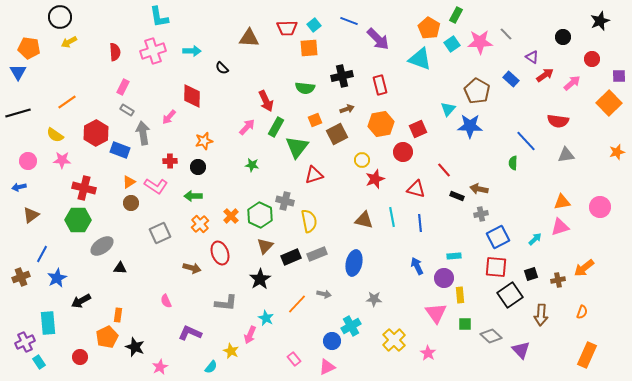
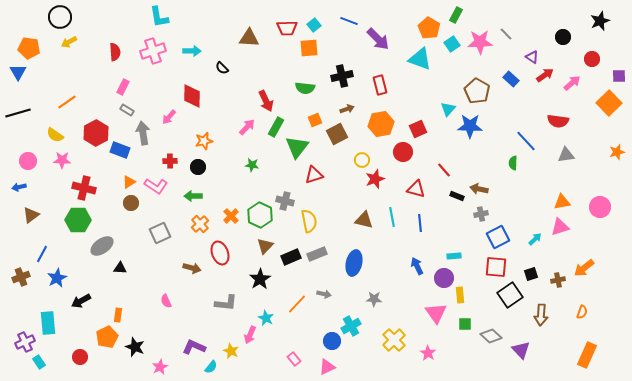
purple L-shape at (190, 333): moved 4 px right, 14 px down
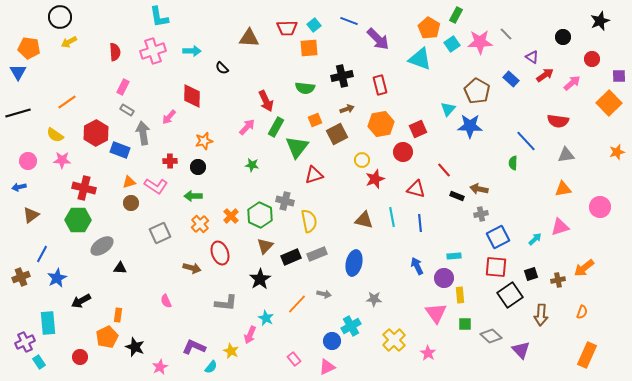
orange triangle at (129, 182): rotated 16 degrees clockwise
orange triangle at (562, 202): moved 1 px right, 13 px up
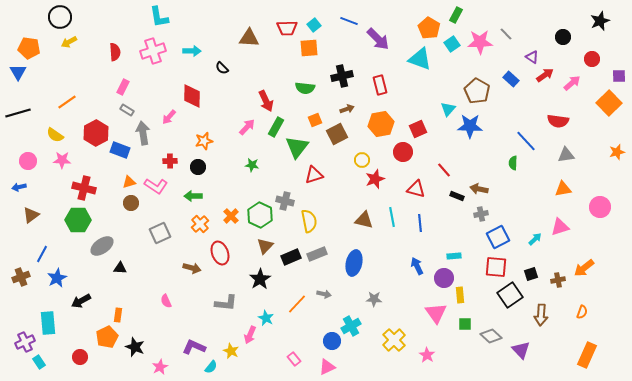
pink star at (428, 353): moved 1 px left, 2 px down
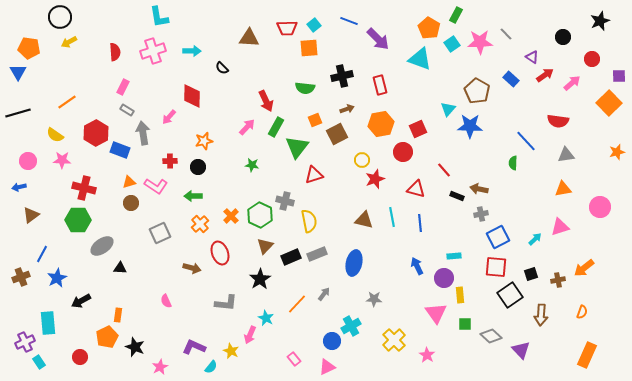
gray arrow at (324, 294): rotated 64 degrees counterclockwise
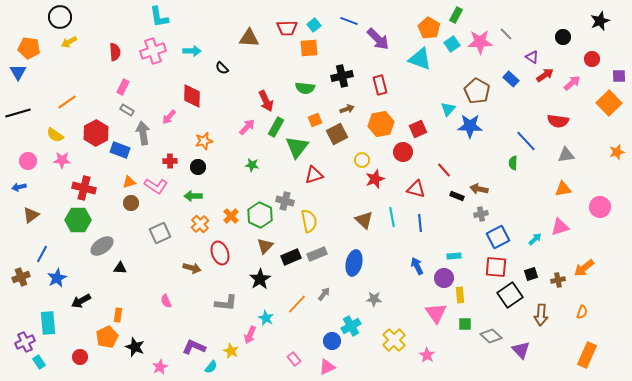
brown triangle at (364, 220): rotated 30 degrees clockwise
